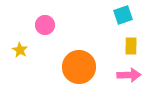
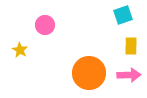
orange circle: moved 10 px right, 6 px down
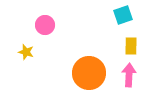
yellow star: moved 6 px right, 2 px down; rotated 14 degrees counterclockwise
pink arrow: rotated 85 degrees counterclockwise
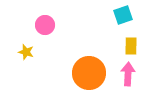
pink arrow: moved 1 px left, 1 px up
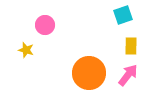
yellow star: moved 2 px up
pink arrow: moved 1 px down; rotated 35 degrees clockwise
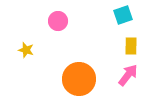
pink circle: moved 13 px right, 4 px up
orange circle: moved 10 px left, 6 px down
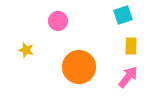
pink arrow: moved 2 px down
orange circle: moved 12 px up
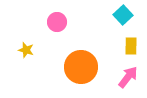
cyan square: rotated 24 degrees counterclockwise
pink circle: moved 1 px left, 1 px down
orange circle: moved 2 px right
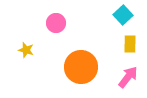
pink circle: moved 1 px left, 1 px down
yellow rectangle: moved 1 px left, 2 px up
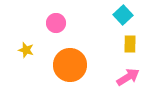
orange circle: moved 11 px left, 2 px up
pink arrow: rotated 20 degrees clockwise
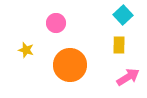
yellow rectangle: moved 11 px left, 1 px down
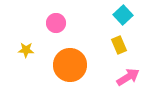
yellow rectangle: rotated 24 degrees counterclockwise
yellow star: rotated 14 degrees counterclockwise
